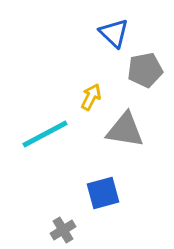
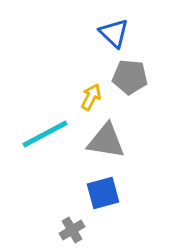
gray pentagon: moved 15 px left, 7 px down; rotated 16 degrees clockwise
gray triangle: moved 19 px left, 11 px down
gray cross: moved 9 px right
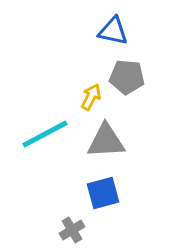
blue triangle: moved 1 px left, 2 px up; rotated 32 degrees counterclockwise
gray pentagon: moved 3 px left
gray triangle: rotated 12 degrees counterclockwise
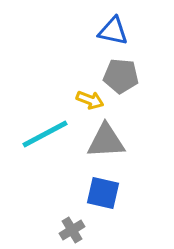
gray pentagon: moved 6 px left, 1 px up
yellow arrow: moved 1 px left, 3 px down; rotated 84 degrees clockwise
blue square: rotated 28 degrees clockwise
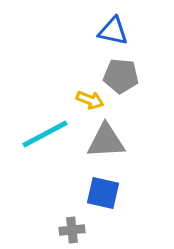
gray cross: rotated 25 degrees clockwise
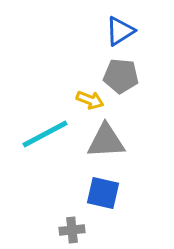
blue triangle: moved 7 px right; rotated 44 degrees counterclockwise
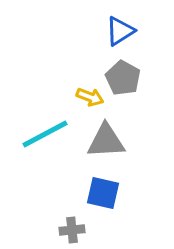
gray pentagon: moved 2 px right, 2 px down; rotated 24 degrees clockwise
yellow arrow: moved 3 px up
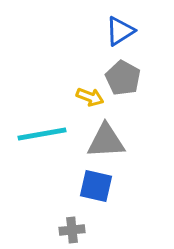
cyan line: moved 3 px left; rotated 18 degrees clockwise
blue square: moved 7 px left, 7 px up
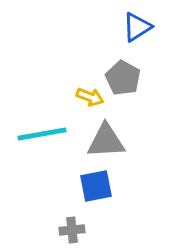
blue triangle: moved 17 px right, 4 px up
blue square: rotated 24 degrees counterclockwise
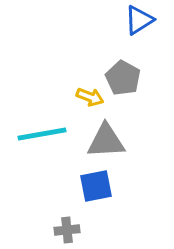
blue triangle: moved 2 px right, 7 px up
gray cross: moved 5 px left
